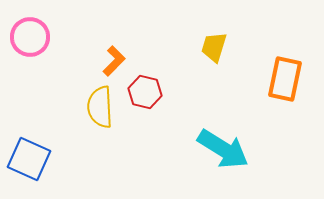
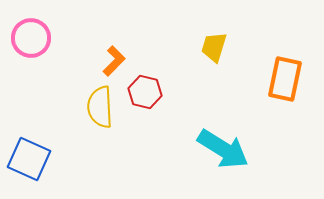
pink circle: moved 1 px right, 1 px down
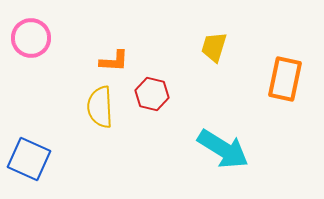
orange L-shape: rotated 48 degrees clockwise
red hexagon: moved 7 px right, 2 px down
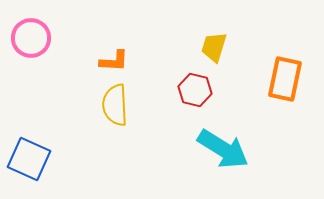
red hexagon: moved 43 px right, 4 px up
yellow semicircle: moved 15 px right, 2 px up
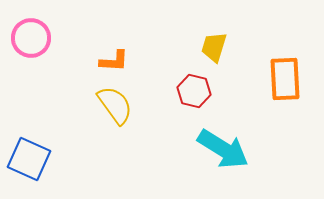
orange rectangle: rotated 15 degrees counterclockwise
red hexagon: moved 1 px left, 1 px down
yellow semicircle: rotated 147 degrees clockwise
